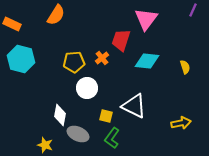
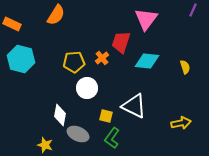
red trapezoid: moved 2 px down
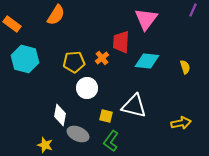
orange rectangle: rotated 12 degrees clockwise
red trapezoid: rotated 15 degrees counterclockwise
cyan hexagon: moved 4 px right
white triangle: rotated 12 degrees counterclockwise
green L-shape: moved 1 px left, 3 px down
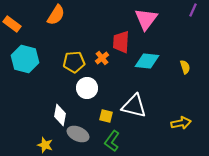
green L-shape: moved 1 px right
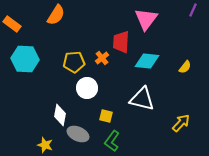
cyan hexagon: rotated 12 degrees counterclockwise
yellow semicircle: rotated 56 degrees clockwise
white triangle: moved 8 px right, 7 px up
yellow arrow: rotated 36 degrees counterclockwise
